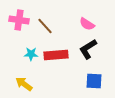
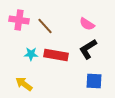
red rectangle: rotated 15 degrees clockwise
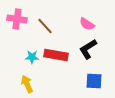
pink cross: moved 2 px left, 1 px up
cyan star: moved 1 px right, 3 px down
yellow arrow: moved 3 px right; rotated 30 degrees clockwise
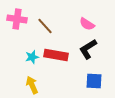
cyan star: rotated 16 degrees counterclockwise
yellow arrow: moved 5 px right, 1 px down
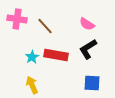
cyan star: rotated 16 degrees counterclockwise
blue square: moved 2 px left, 2 px down
